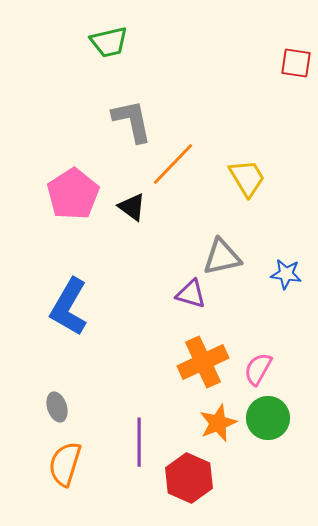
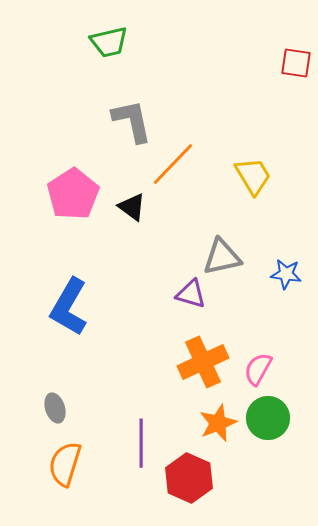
yellow trapezoid: moved 6 px right, 2 px up
gray ellipse: moved 2 px left, 1 px down
purple line: moved 2 px right, 1 px down
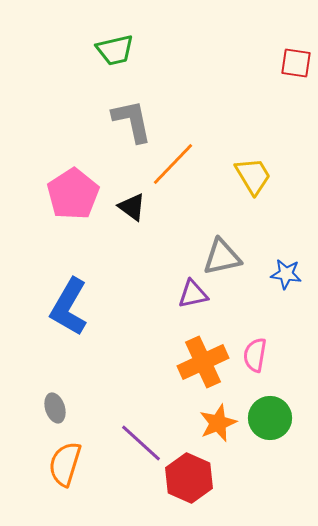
green trapezoid: moved 6 px right, 8 px down
purple triangle: moved 2 px right; rotated 28 degrees counterclockwise
pink semicircle: moved 3 px left, 14 px up; rotated 20 degrees counterclockwise
green circle: moved 2 px right
purple line: rotated 48 degrees counterclockwise
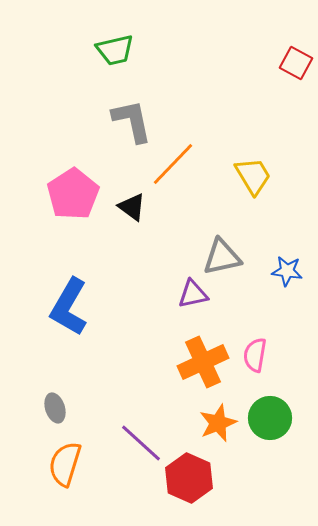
red square: rotated 20 degrees clockwise
blue star: moved 1 px right, 3 px up
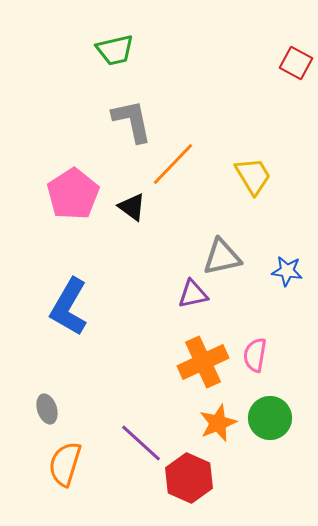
gray ellipse: moved 8 px left, 1 px down
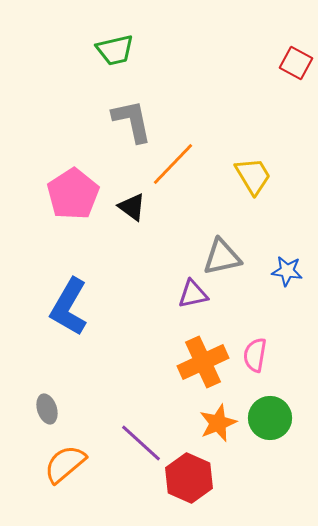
orange semicircle: rotated 33 degrees clockwise
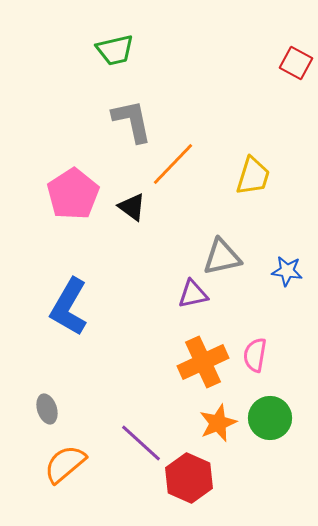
yellow trapezoid: rotated 48 degrees clockwise
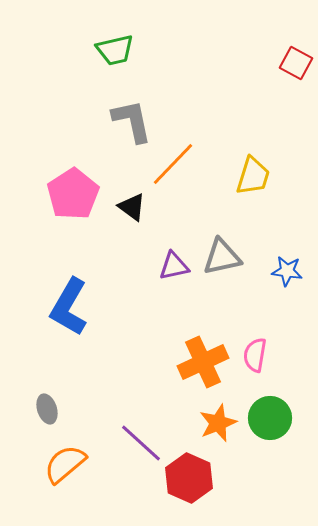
purple triangle: moved 19 px left, 28 px up
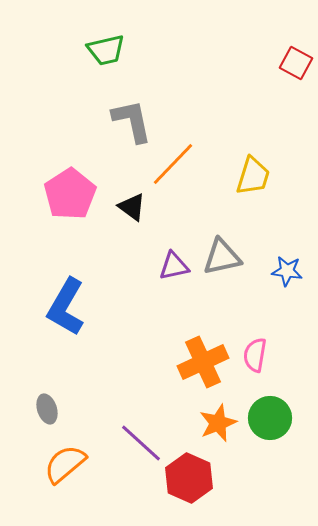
green trapezoid: moved 9 px left
pink pentagon: moved 3 px left
blue L-shape: moved 3 px left
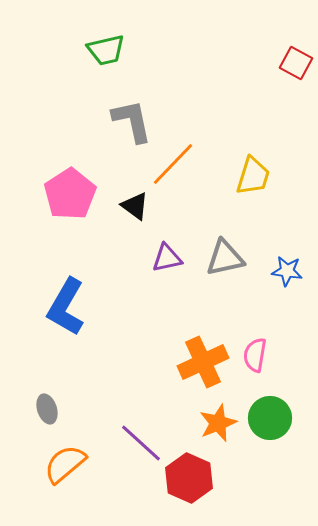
black triangle: moved 3 px right, 1 px up
gray triangle: moved 3 px right, 1 px down
purple triangle: moved 7 px left, 8 px up
